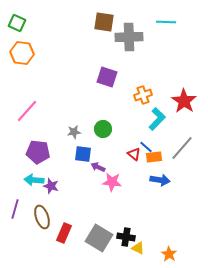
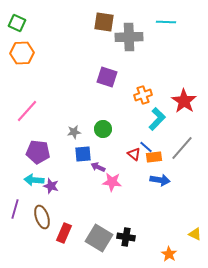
orange hexagon: rotated 10 degrees counterclockwise
blue square: rotated 12 degrees counterclockwise
yellow triangle: moved 57 px right, 14 px up
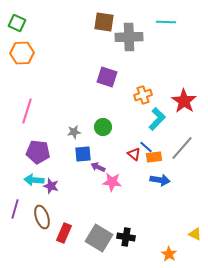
pink line: rotated 25 degrees counterclockwise
green circle: moved 2 px up
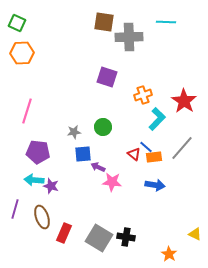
blue arrow: moved 5 px left, 5 px down
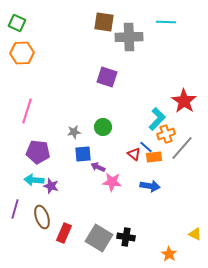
orange cross: moved 23 px right, 39 px down
blue arrow: moved 5 px left, 1 px down
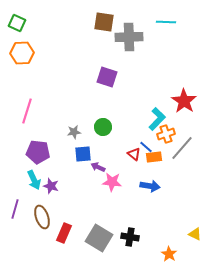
cyan arrow: rotated 120 degrees counterclockwise
black cross: moved 4 px right
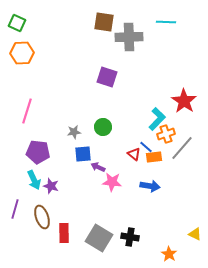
red rectangle: rotated 24 degrees counterclockwise
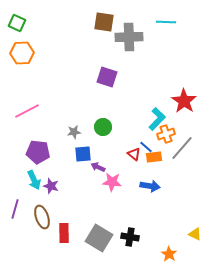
pink line: rotated 45 degrees clockwise
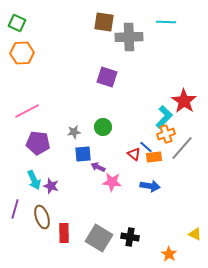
cyan L-shape: moved 7 px right, 2 px up
purple pentagon: moved 9 px up
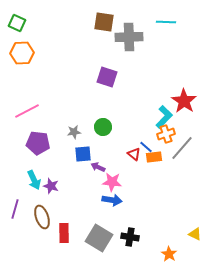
blue arrow: moved 38 px left, 14 px down
